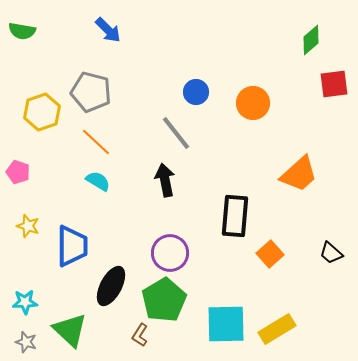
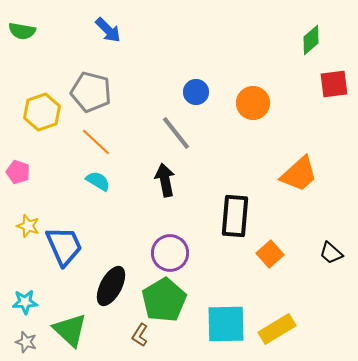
blue trapezoid: moved 8 px left; rotated 24 degrees counterclockwise
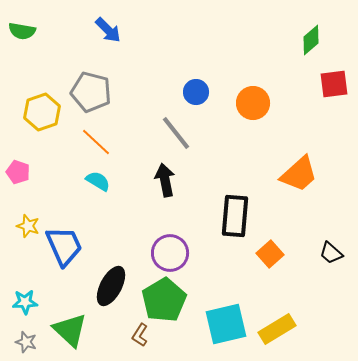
cyan square: rotated 12 degrees counterclockwise
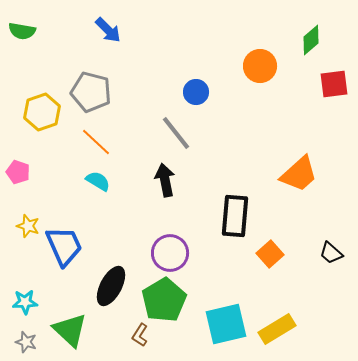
orange circle: moved 7 px right, 37 px up
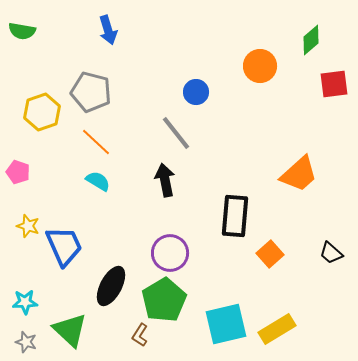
blue arrow: rotated 28 degrees clockwise
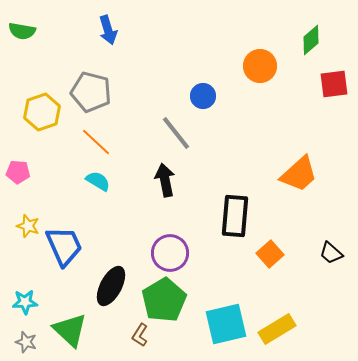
blue circle: moved 7 px right, 4 px down
pink pentagon: rotated 15 degrees counterclockwise
